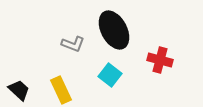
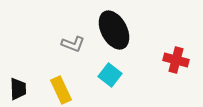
red cross: moved 16 px right
black trapezoid: moved 1 px left, 1 px up; rotated 45 degrees clockwise
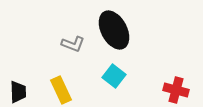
red cross: moved 30 px down
cyan square: moved 4 px right, 1 px down
black trapezoid: moved 3 px down
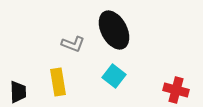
yellow rectangle: moved 3 px left, 8 px up; rotated 16 degrees clockwise
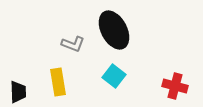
red cross: moved 1 px left, 4 px up
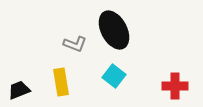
gray L-shape: moved 2 px right
yellow rectangle: moved 3 px right
red cross: rotated 15 degrees counterclockwise
black trapezoid: moved 1 px right, 2 px up; rotated 110 degrees counterclockwise
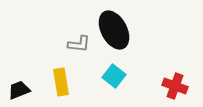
gray L-shape: moved 4 px right; rotated 15 degrees counterclockwise
red cross: rotated 20 degrees clockwise
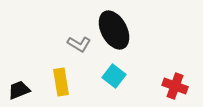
gray L-shape: rotated 25 degrees clockwise
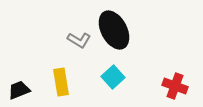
gray L-shape: moved 4 px up
cyan square: moved 1 px left, 1 px down; rotated 10 degrees clockwise
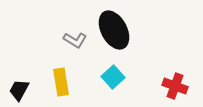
gray L-shape: moved 4 px left
black trapezoid: rotated 40 degrees counterclockwise
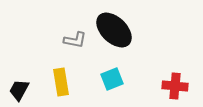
black ellipse: rotated 18 degrees counterclockwise
gray L-shape: rotated 20 degrees counterclockwise
cyan square: moved 1 px left, 2 px down; rotated 20 degrees clockwise
red cross: rotated 15 degrees counterclockwise
